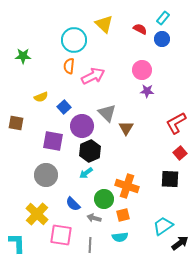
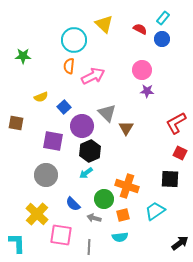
red square: rotated 24 degrees counterclockwise
cyan trapezoid: moved 8 px left, 15 px up
gray line: moved 1 px left, 2 px down
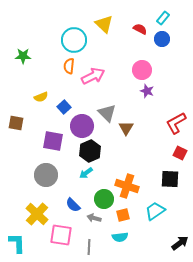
purple star: rotated 16 degrees clockwise
blue semicircle: moved 1 px down
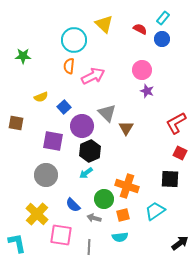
cyan L-shape: rotated 10 degrees counterclockwise
